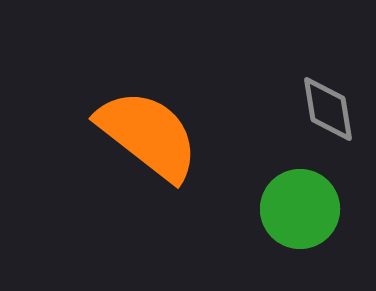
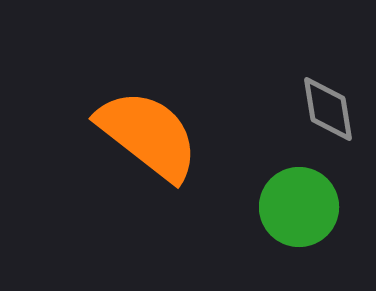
green circle: moved 1 px left, 2 px up
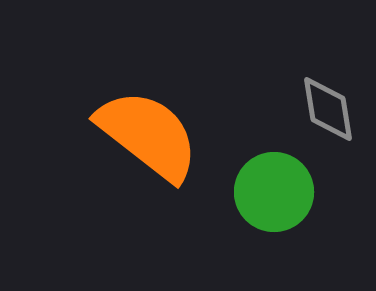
green circle: moved 25 px left, 15 px up
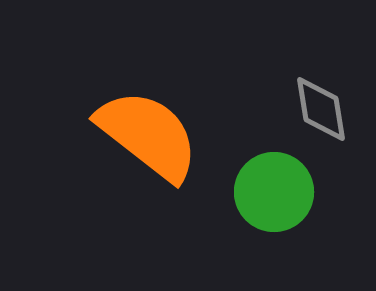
gray diamond: moved 7 px left
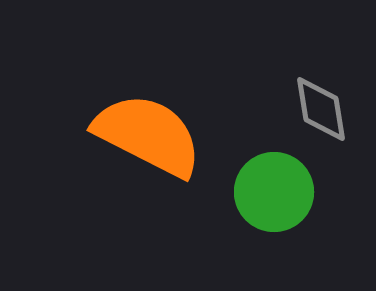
orange semicircle: rotated 11 degrees counterclockwise
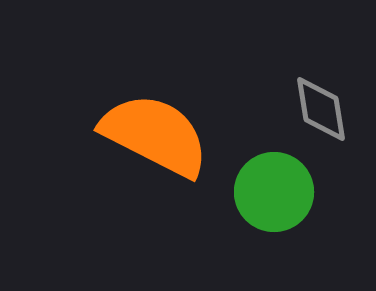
orange semicircle: moved 7 px right
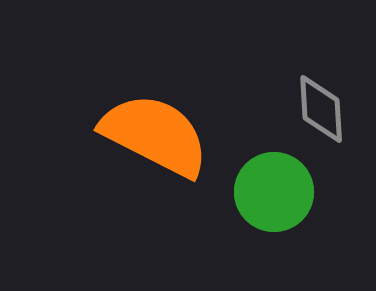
gray diamond: rotated 6 degrees clockwise
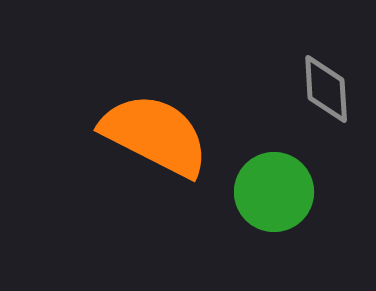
gray diamond: moved 5 px right, 20 px up
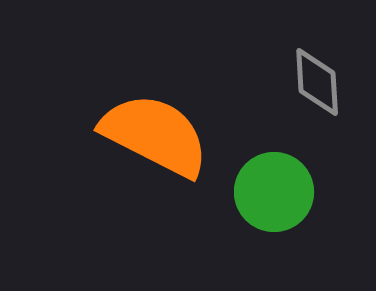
gray diamond: moved 9 px left, 7 px up
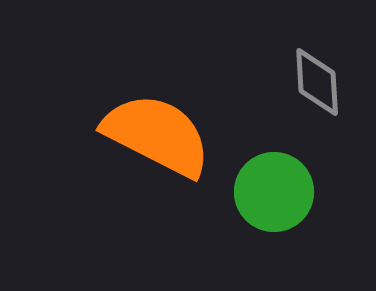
orange semicircle: moved 2 px right
